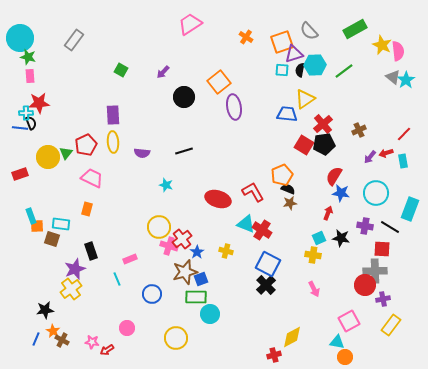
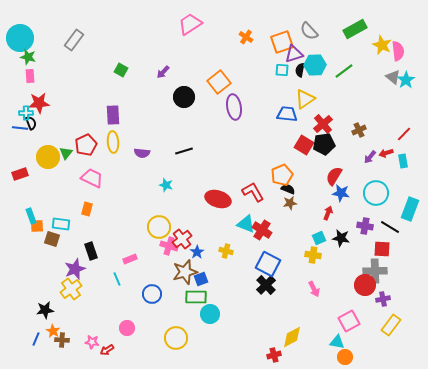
brown cross at (62, 340): rotated 24 degrees counterclockwise
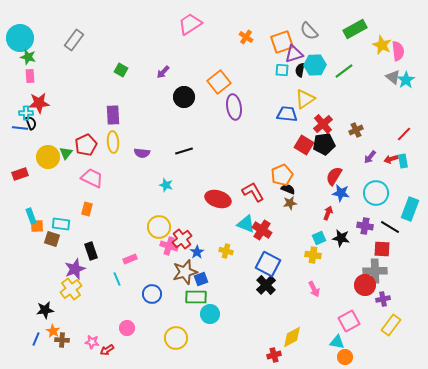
brown cross at (359, 130): moved 3 px left
red arrow at (386, 153): moved 5 px right, 6 px down
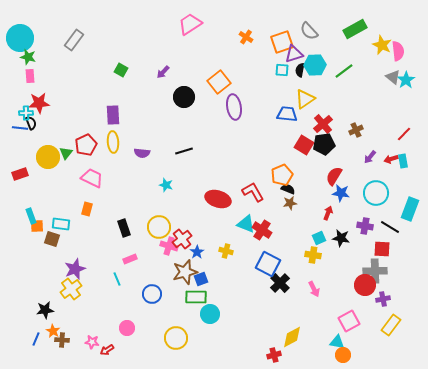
black rectangle at (91, 251): moved 33 px right, 23 px up
black cross at (266, 285): moved 14 px right, 2 px up
orange circle at (345, 357): moved 2 px left, 2 px up
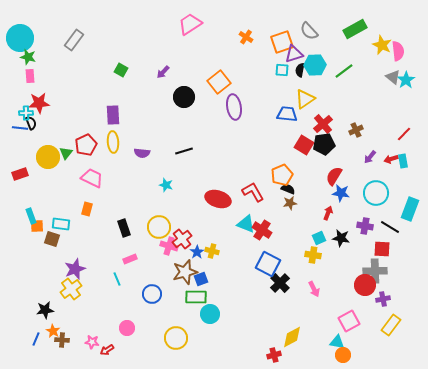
yellow cross at (226, 251): moved 14 px left
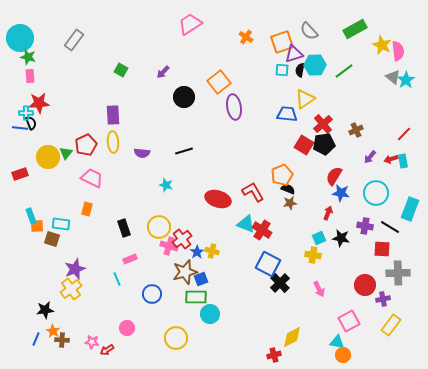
gray cross at (375, 271): moved 23 px right, 2 px down
pink arrow at (314, 289): moved 5 px right
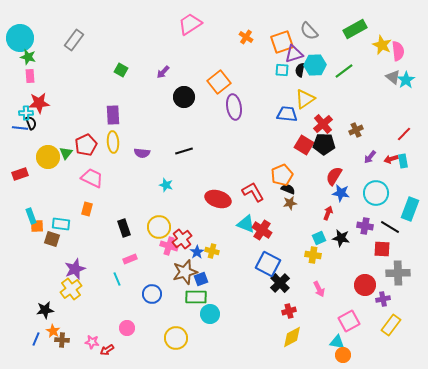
black pentagon at (324, 144): rotated 10 degrees clockwise
red cross at (274, 355): moved 15 px right, 44 px up
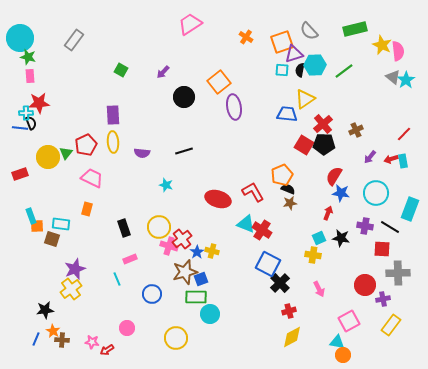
green rectangle at (355, 29): rotated 15 degrees clockwise
